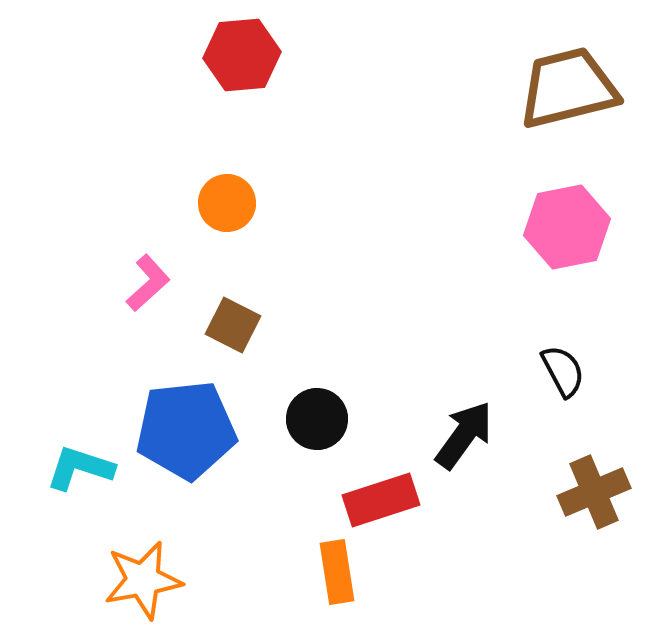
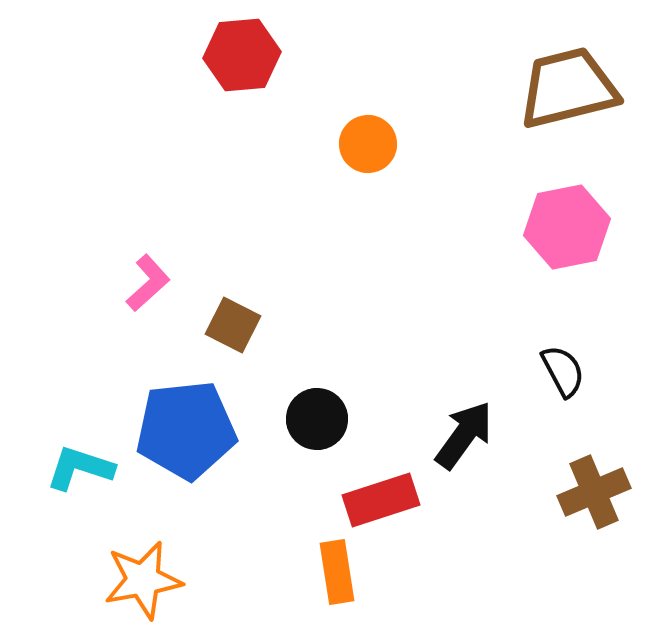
orange circle: moved 141 px right, 59 px up
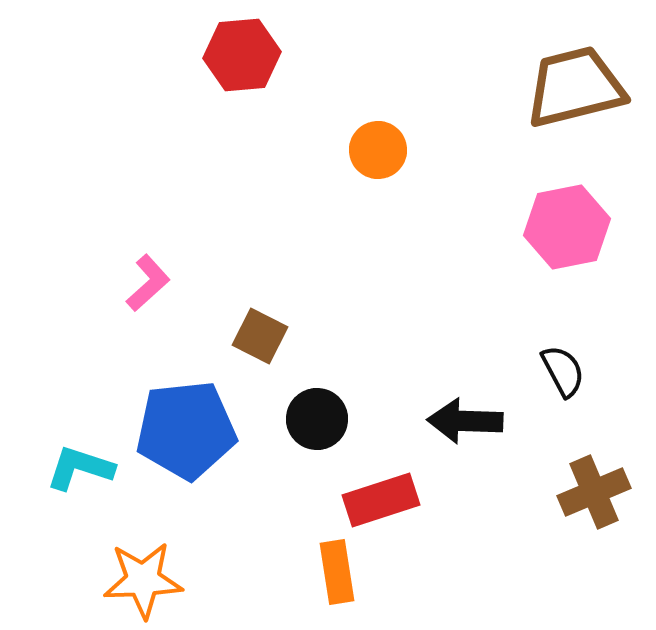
brown trapezoid: moved 7 px right, 1 px up
orange circle: moved 10 px right, 6 px down
brown square: moved 27 px right, 11 px down
black arrow: moved 1 px right, 14 px up; rotated 124 degrees counterclockwise
orange star: rotated 8 degrees clockwise
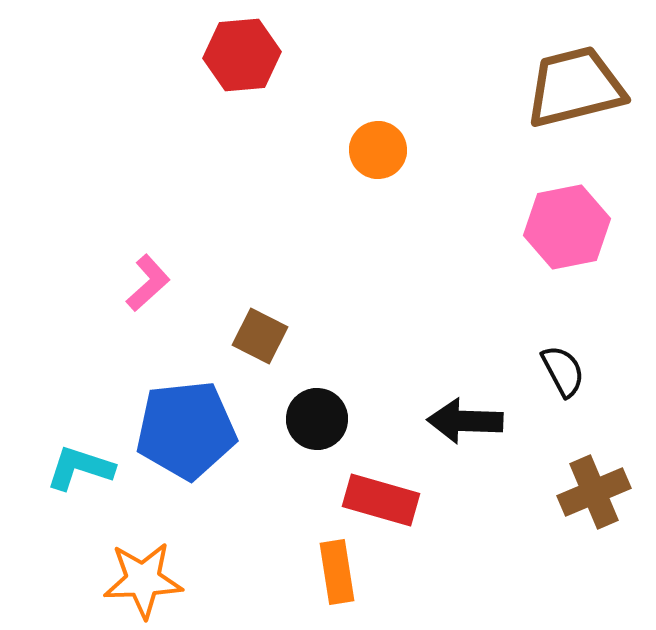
red rectangle: rotated 34 degrees clockwise
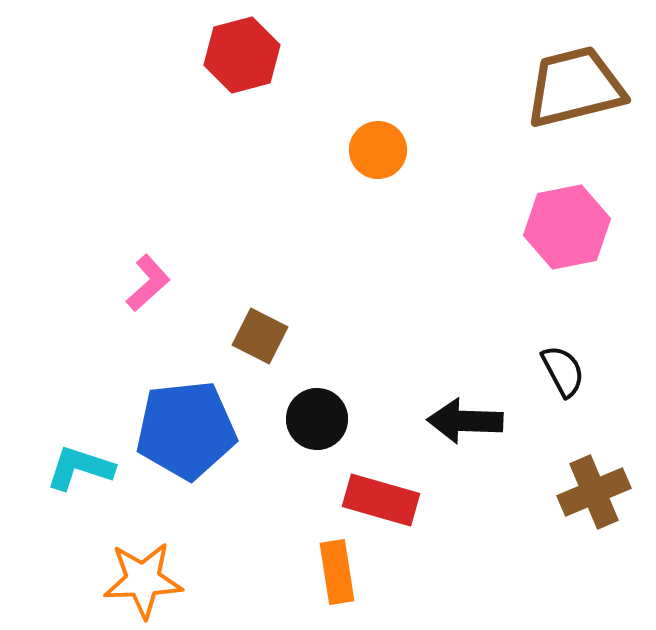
red hexagon: rotated 10 degrees counterclockwise
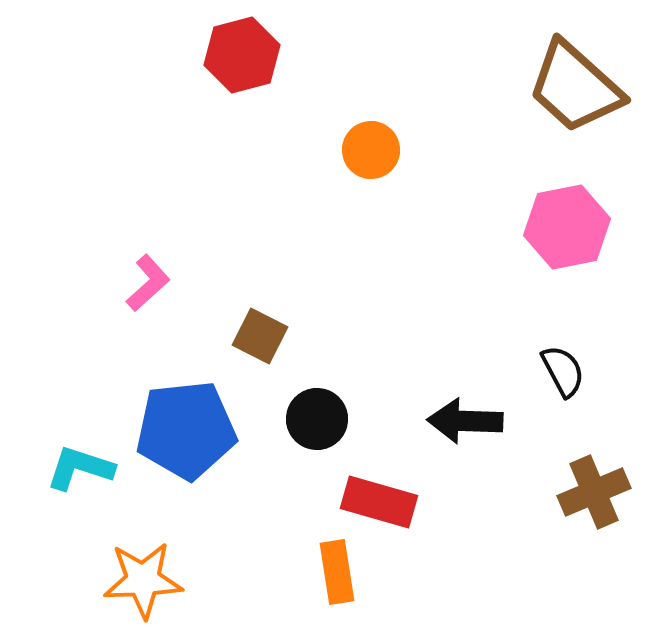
brown trapezoid: rotated 124 degrees counterclockwise
orange circle: moved 7 px left
red rectangle: moved 2 px left, 2 px down
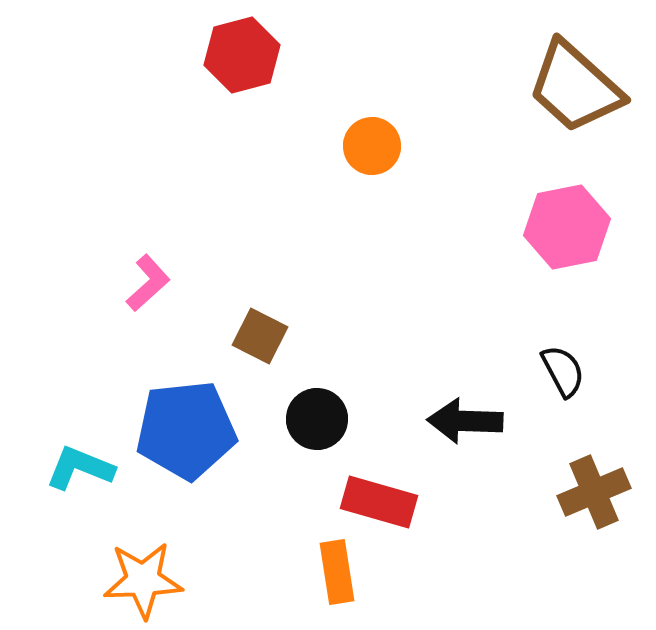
orange circle: moved 1 px right, 4 px up
cyan L-shape: rotated 4 degrees clockwise
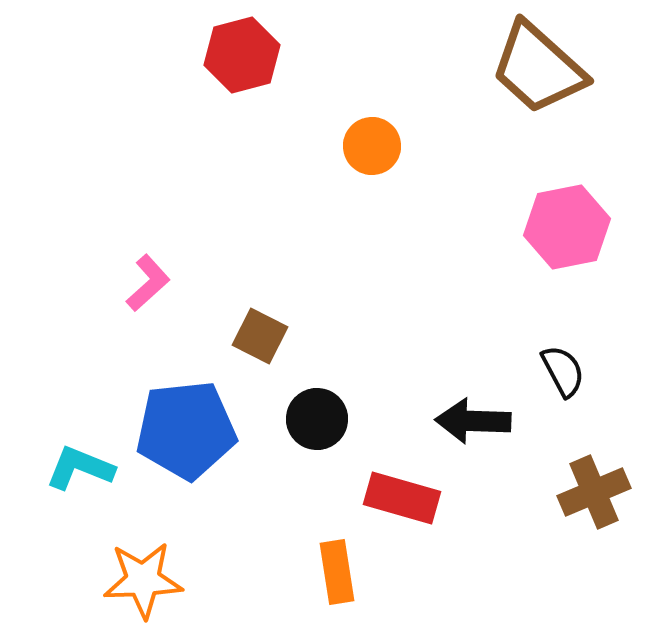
brown trapezoid: moved 37 px left, 19 px up
black arrow: moved 8 px right
red rectangle: moved 23 px right, 4 px up
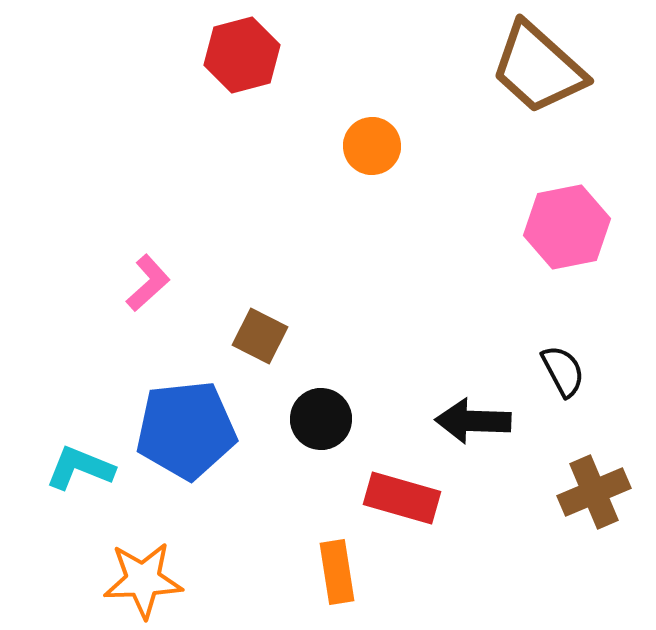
black circle: moved 4 px right
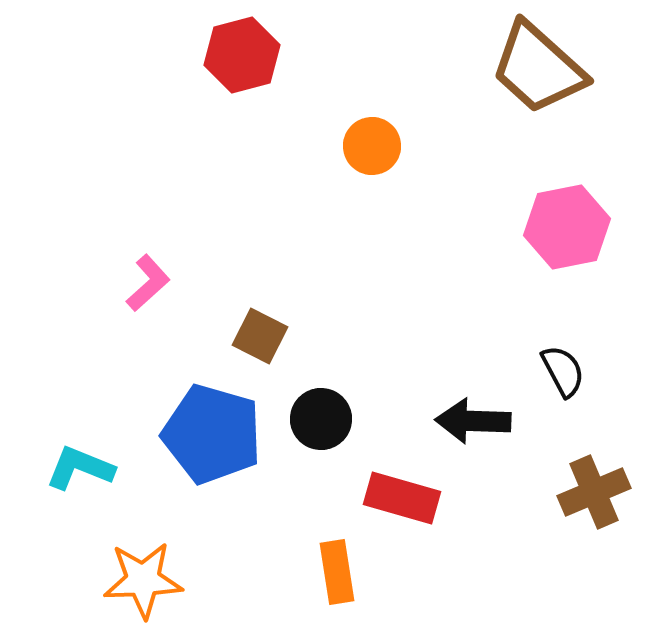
blue pentagon: moved 26 px right, 4 px down; rotated 22 degrees clockwise
